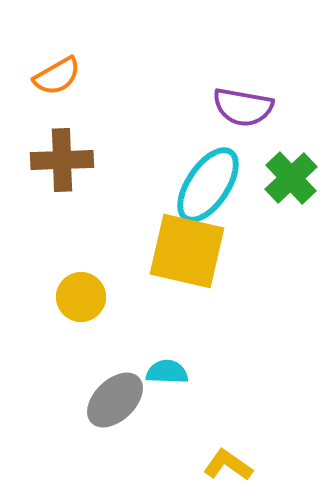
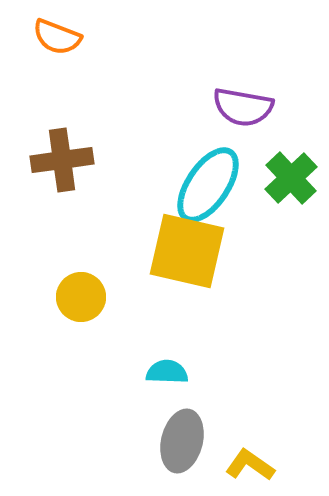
orange semicircle: moved 39 px up; rotated 51 degrees clockwise
brown cross: rotated 6 degrees counterclockwise
gray ellipse: moved 67 px right, 41 px down; rotated 32 degrees counterclockwise
yellow L-shape: moved 22 px right
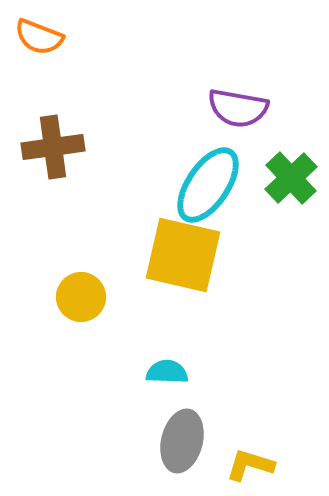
orange semicircle: moved 18 px left
purple semicircle: moved 5 px left, 1 px down
brown cross: moved 9 px left, 13 px up
yellow square: moved 4 px left, 4 px down
yellow L-shape: rotated 18 degrees counterclockwise
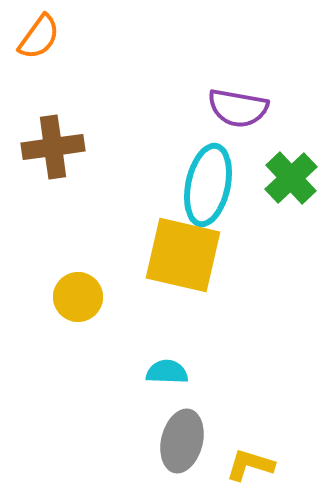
orange semicircle: rotated 75 degrees counterclockwise
cyan ellipse: rotated 22 degrees counterclockwise
yellow circle: moved 3 px left
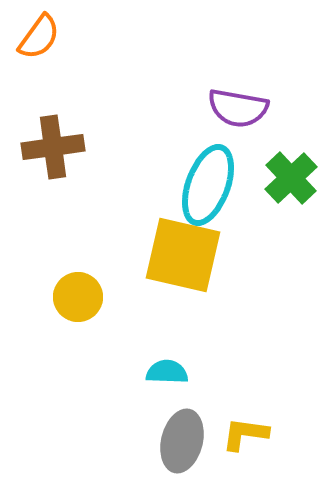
cyan ellipse: rotated 8 degrees clockwise
yellow L-shape: moved 5 px left, 31 px up; rotated 9 degrees counterclockwise
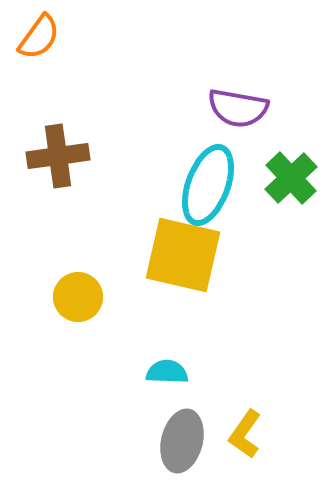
brown cross: moved 5 px right, 9 px down
yellow L-shape: rotated 63 degrees counterclockwise
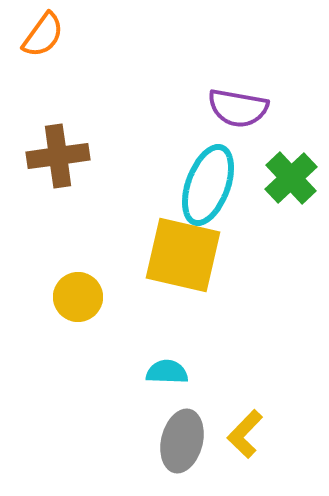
orange semicircle: moved 4 px right, 2 px up
yellow L-shape: rotated 9 degrees clockwise
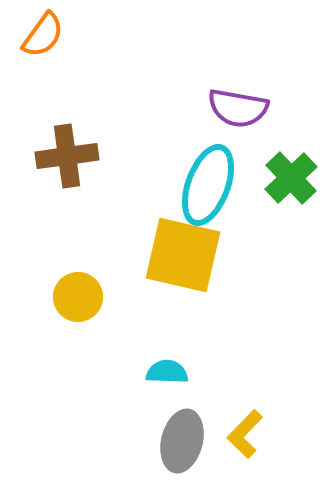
brown cross: moved 9 px right
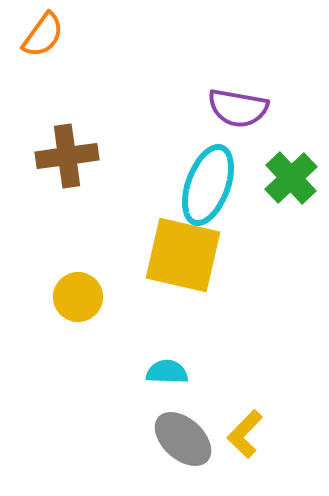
gray ellipse: moved 1 px right, 2 px up; rotated 62 degrees counterclockwise
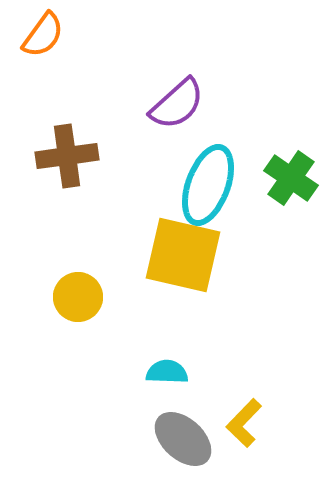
purple semicircle: moved 61 px left, 4 px up; rotated 52 degrees counterclockwise
green cross: rotated 12 degrees counterclockwise
yellow L-shape: moved 1 px left, 11 px up
